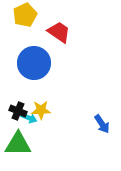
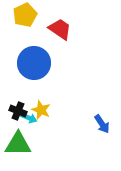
red trapezoid: moved 1 px right, 3 px up
yellow star: rotated 24 degrees clockwise
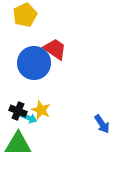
red trapezoid: moved 5 px left, 20 px down
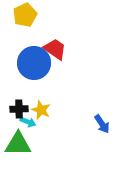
black cross: moved 1 px right, 2 px up; rotated 24 degrees counterclockwise
cyan arrow: moved 1 px left, 4 px down
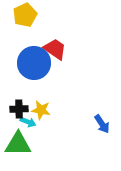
yellow star: rotated 12 degrees counterclockwise
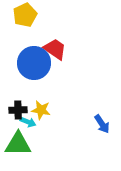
black cross: moved 1 px left, 1 px down
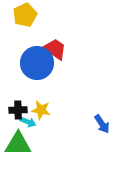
blue circle: moved 3 px right
